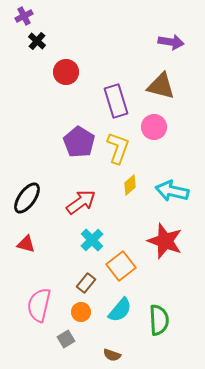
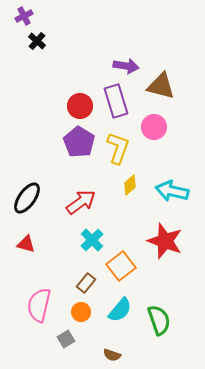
purple arrow: moved 45 px left, 24 px down
red circle: moved 14 px right, 34 px down
green semicircle: rotated 16 degrees counterclockwise
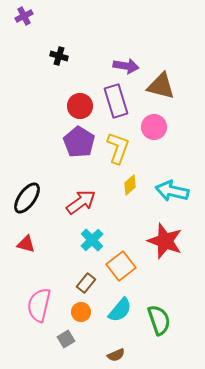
black cross: moved 22 px right, 15 px down; rotated 24 degrees counterclockwise
brown semicircle: moved 4 px right; rotated 42 degrees counterclockwise
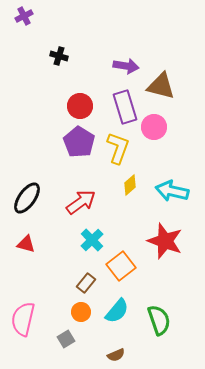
purple rectangle: moved 9 px right, 6 px down
pink semicircle: moved 16 px left, 14 px down
cyan semicircle: moved 3 px left, 1 px down
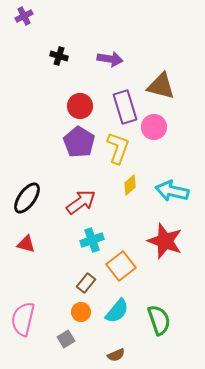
purple arrow: moved 16 px left, 7 px up
cyan cross: rotated 25 degrees clockwise
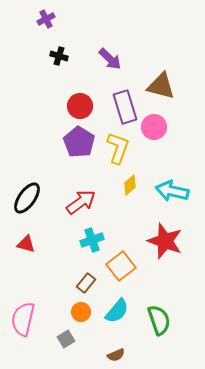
purple cross: moved 22 px right, 3 px down
purple arrow: rotated 35 degrees clockwise
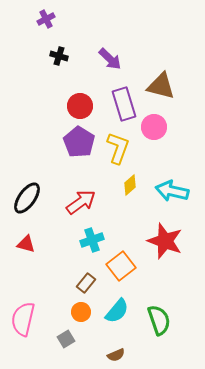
purple rectangle: moved 1 px left, 3 px up
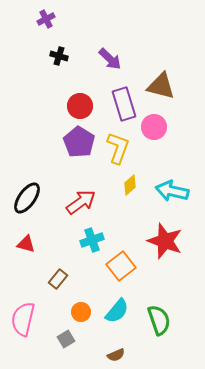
brown rectangle: moved 28 px left, 4 px up
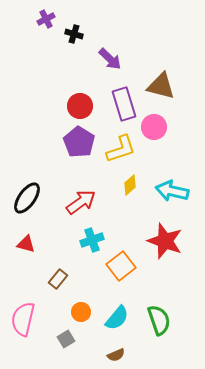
black cross: moved 15 px right, 22 px up
yellow L-shape: moved 3 px right, 1 px down; rotated 52 degrees clockwise
cyan semicircle: moved 7 px down
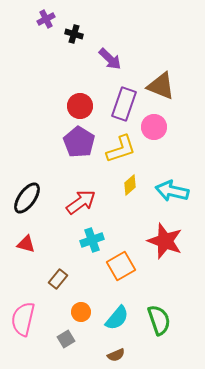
brown triangle: rotated 8 degrees clockwise
purple rectangle: rotated 36 degrees clockwise
orange square: rotated 8 degrees clockwise
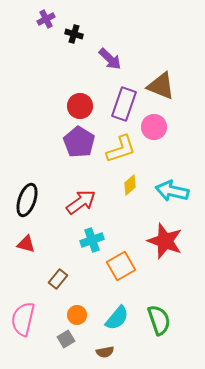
black ellipse: moved 2 px down; rotated 16 degrees counterclockwise
orange circle: moved 4 px left, 3 px down
brown semicircle: moved 11 px left, 3 px up; rotated 12 degrees clockwise
